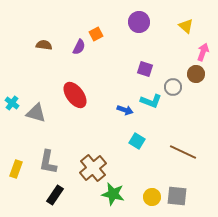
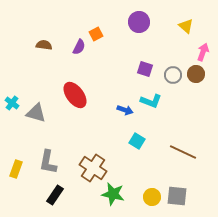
gray circle: moved 12 px up
brown cross: rotated 16 degrees counterclockwise
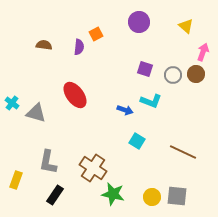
purple semicircle: rotated 21 degrees counterclockwise
yellow rectangle: moved 11 px down
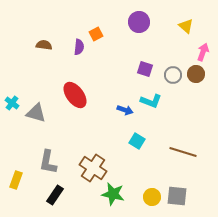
brown line: rotated 8 degrees counterclockwise
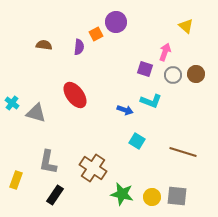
purple circle: moved 23 px left
pink arrow: moved 38 px left
green star: moved 9 px right
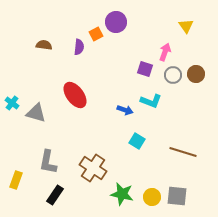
yellow triangle: rotated 14 degrees clockwise
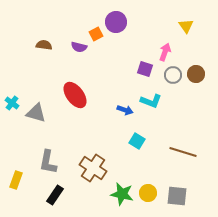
purple semicircle: rotated 98 degrees clockwise
yellow circle: moved 4 px left, 4 px up
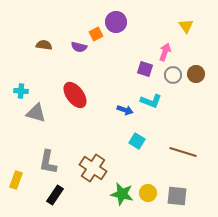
cyan cross: moved 9 px right, 12 px up; rotated 32 degrees counterclockwise
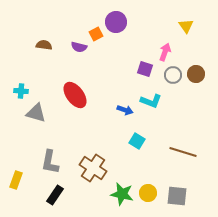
gray L-shape: moved 2 px right
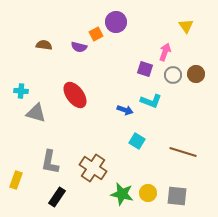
black rectangle: moved 2 px right, 2 px down
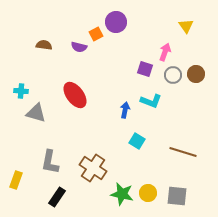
blue arrow: rotated 98 degrees counterclockwise
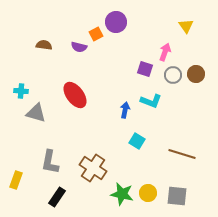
brown line: moved 1 px left, 2 px down
